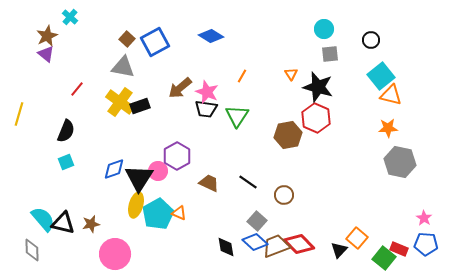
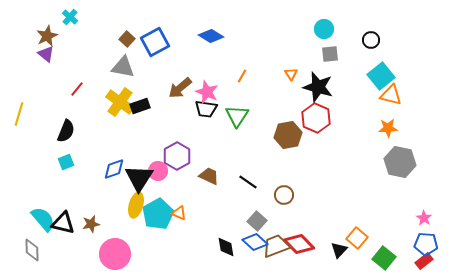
brown trapezoid at (209, 183): moved 7 px up
red rectangle at (399, 249): moved 25 px right, 12 px down; rotated 60 degrees counterclockwise
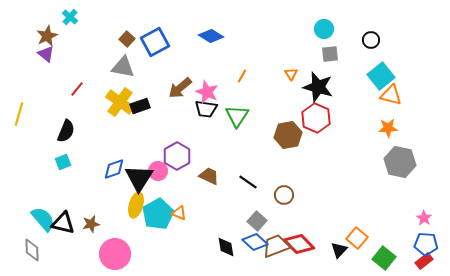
cyan square at (66, 162): moved 3 px left
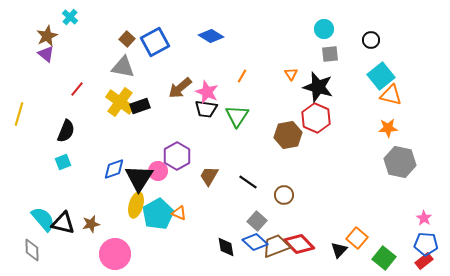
brown trapezoid at (209, 176): rotated 85 degrees counterclockwise
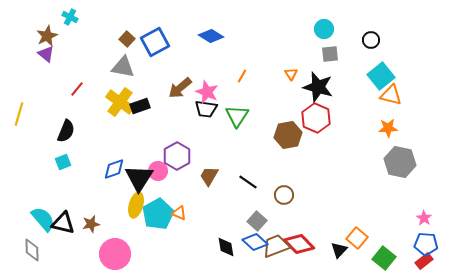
cyan cross at (70, 17): rotated 14 degrees counterclockwise
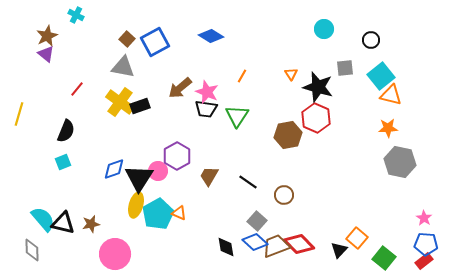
cyan cross at (70, 17): moved 6 px right, 2 px up
gray square at (330, 54): moved 15 px right, 14 px down
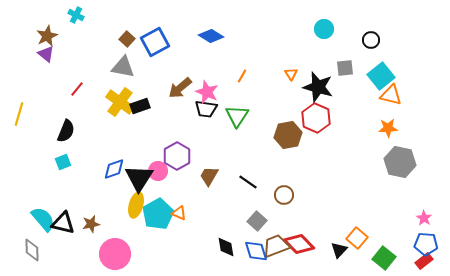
blue diamond at (255, 242): moved 1 px right, 9 px down; rotated 30 degrees clockwise
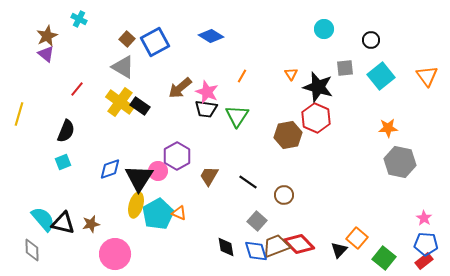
cyan cross at (76, 15): moved 3 px right, 4 px down
gray triangle at (123, 67): rotated 20 degrees clockwise
orange triangle at (391, 95): moved 36 px right, 19 px up; rotated 40 degrees clockwise
black rectangle at (140, 106): rotated 54 degrees clockwise
blue diamond at (114, 169): moved 4 px left
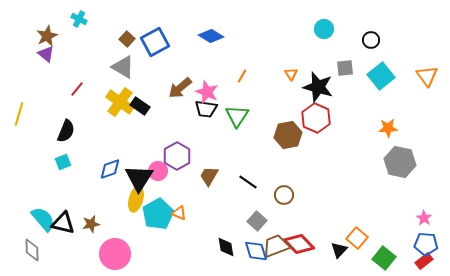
yellow ellipse at (136, 205): moved 6 px up
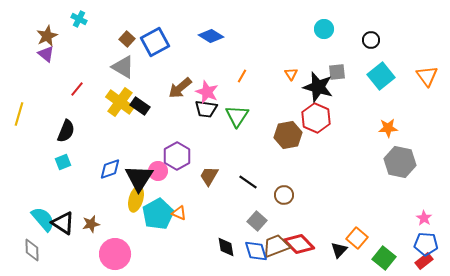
gray square at (345, 68): moved 8 px left, 4 px down
black triangle at (63, 223): rotated 20 degrees clockwise
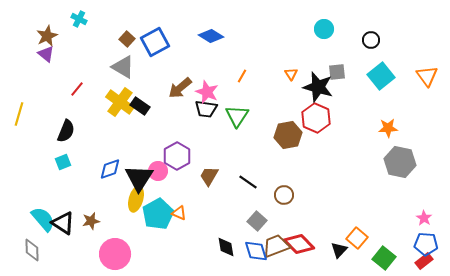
brown star at (91, 224): moved 3 px up
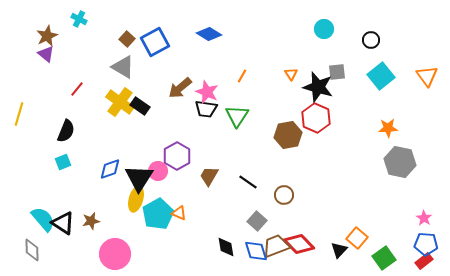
blue diamond at (211, 36): moved 2 px left, 2 px up
green square at (384, 258): rotated 15 degrees clockwise
